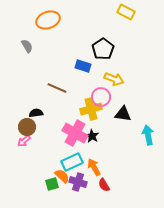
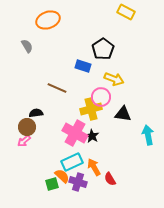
red semicircle: moved 6 px right, 6 px up
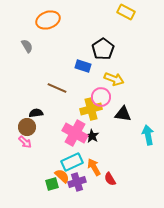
pink arrow: moved 1 px right, 1 px down; rotated 96 degrees counterclockwise
purple cross: moved 1 px left; rotated 36 degrees counterclockwise
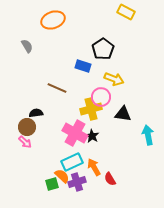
orange ellipse: moved 5 px right
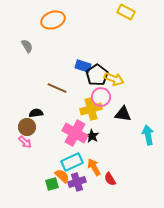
black pentagon: moved 6 px left, 26 px down
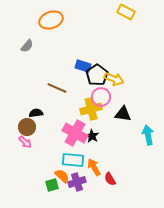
orange ellipse: moved 2 px left
gray semicircle: rotated 72 degrees clockwise
cyan rectangle: moved 1 px right, 2 px up; rotated 30 degrees clockwise
green square: moved 1 px down
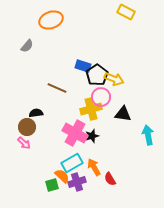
black star: rotated 24 degrees clockwise
pink arrow: moved 1 px left, 1 px down
cyan rectangle: moved 1 px left, 3 px down; rotated 35 degrees counterclockwise
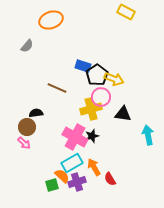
pink cross: moved 4 px down
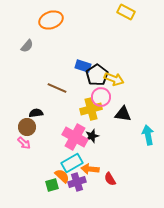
orange arrow: moved 4 px left, 2 px down; rotated 54 degrees counterclockwise
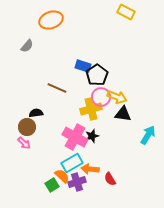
yellow arrow: moved 3 px right, 18 px down
cyan arrow: rotated 42 degrees clockwise
green square: rotated 16 degrees counterclockwise
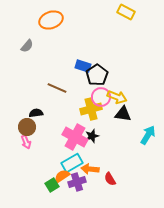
pink arrow: moved 2 px right, 1 px up; rotated 24 degrees clockwise
orange semicircle: rotated 77 degrees counterclockwise
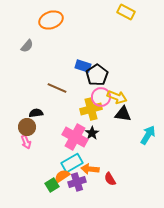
black star: moved 3 px up; rotated 16 degrees counterclockwise
